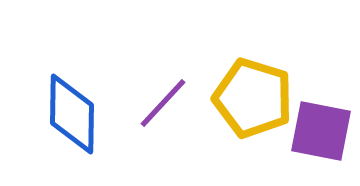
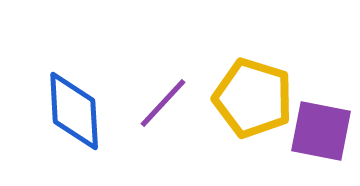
blue diamond: moved 2 px right, 3 px up; rotated 4 degrees counterclockwise
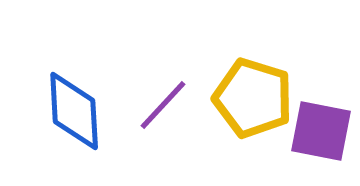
purple line: moved 2 px down
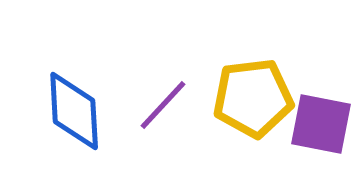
yellow pentagon: rotated 24 degrees counterclockwise
purple square: moved 7 px up
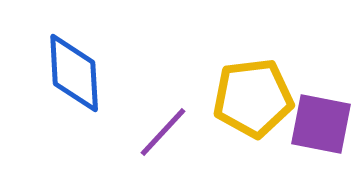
purple line: moved 27 px down
blue diamond: moved 38 px up
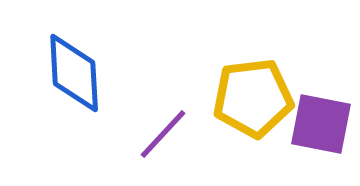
purple line: moved 2 px down
